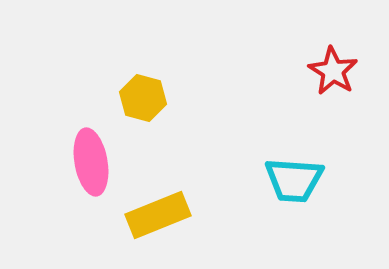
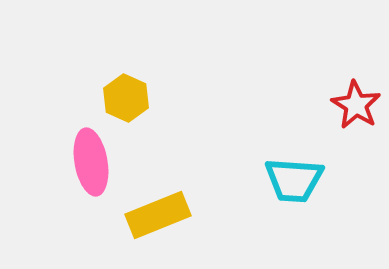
red star: moved 23 px right, 34 px down
yellow hexagon: moved 17 px left; rotated 9 degrees clockwise
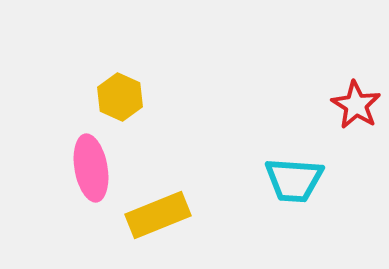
yellow hexagon: moved 6 px left, 1 px up
pink ellipse: moved 6 px down
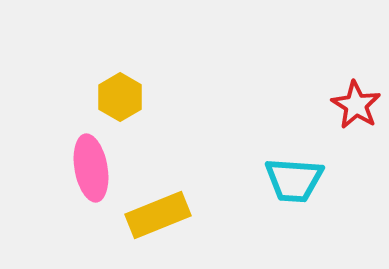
yellow hexagon: rotated 6 degrees clockwise
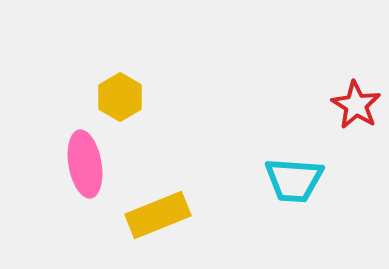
pink ellipse: moved 6 px left, 4 px up
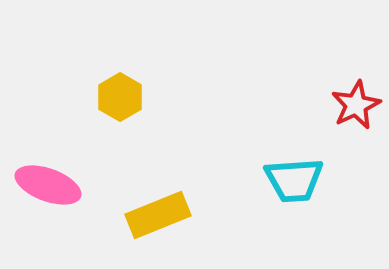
red star: rotated 15 degrees clockwise
pink ellipse: moved 37 px left, 21 px down; rotated 60 degrees counterclockwise
cyan trapezoid: rotated 8 degrees counterclockwise
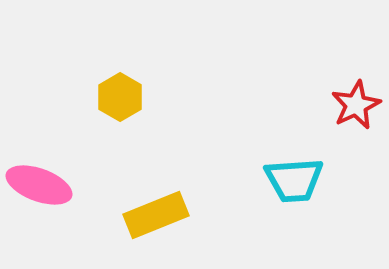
pink ellipse: moved 9 px left
yellow rectangle: moved 2 px left
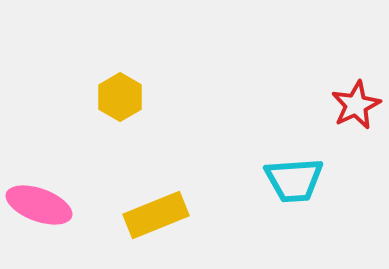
pink ellipse: moved 20 px down
